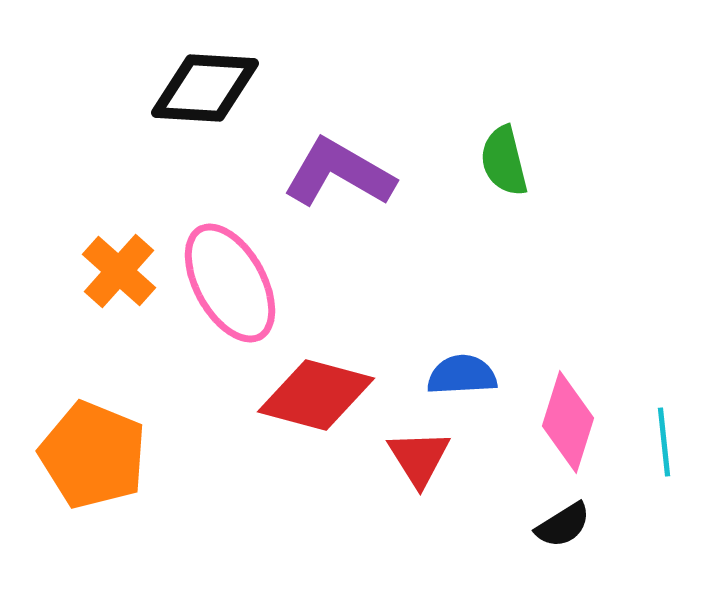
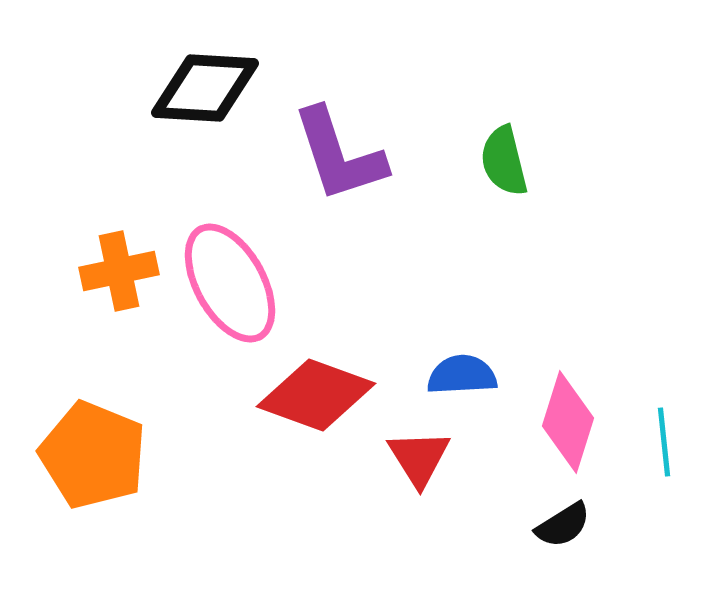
purple L-shape: moved 18 px up; rotated 138 degrees counterclockwise
orange cross: rotated 36 degrees clockwise
red diamond: rotated 5 degrees clockwise
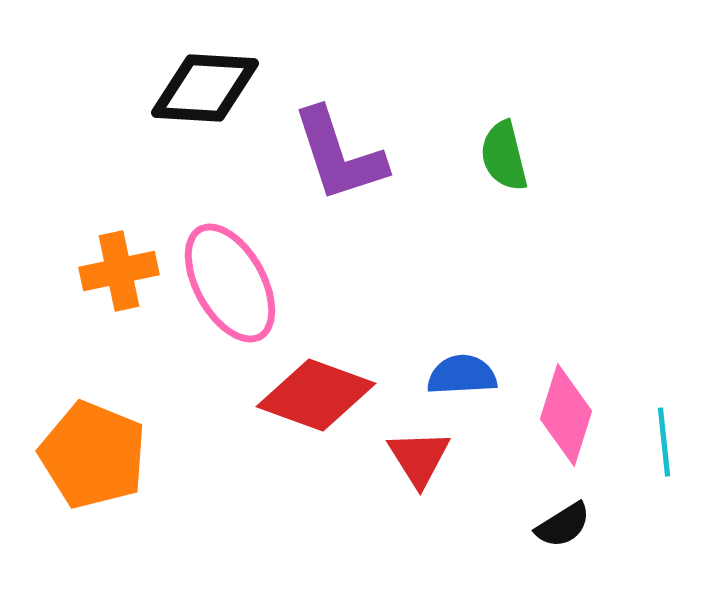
green semicircle: moved 5 px up
pink diamond: moved 2 px left, 7 px up
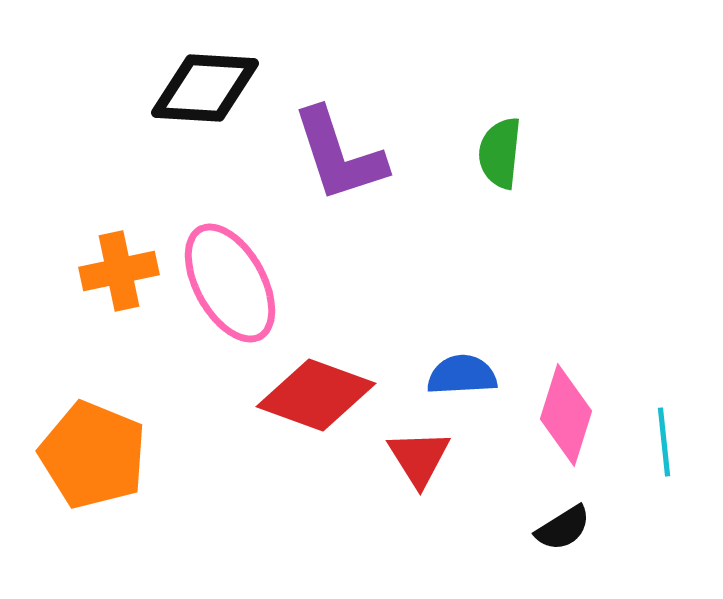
green semicircle: moved 4 px left, 3 px up; rotated 20 degrees clockwise
black semicircle: moved 3 px down
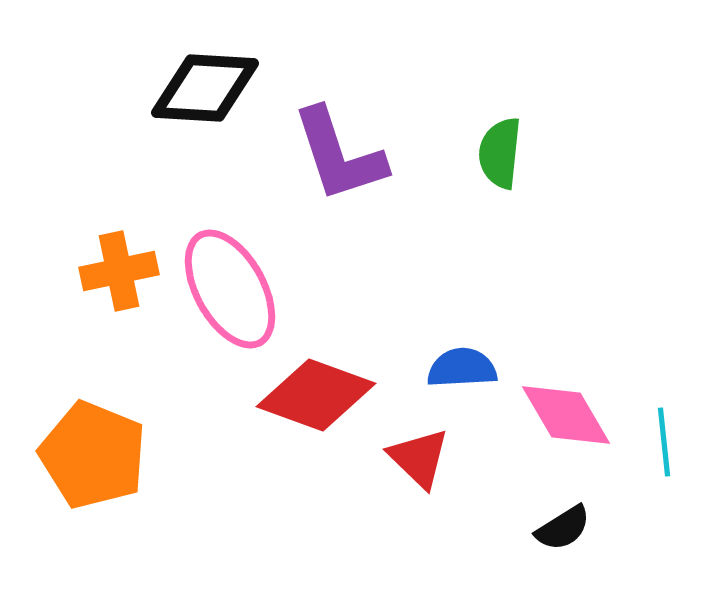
pink ellipse: moved 6 px down
blue semicircle: moved 7 px up
pink diamond: rotated 48 degrees counterclockwise
red triangle: rotated 14 degrees counterclockwise
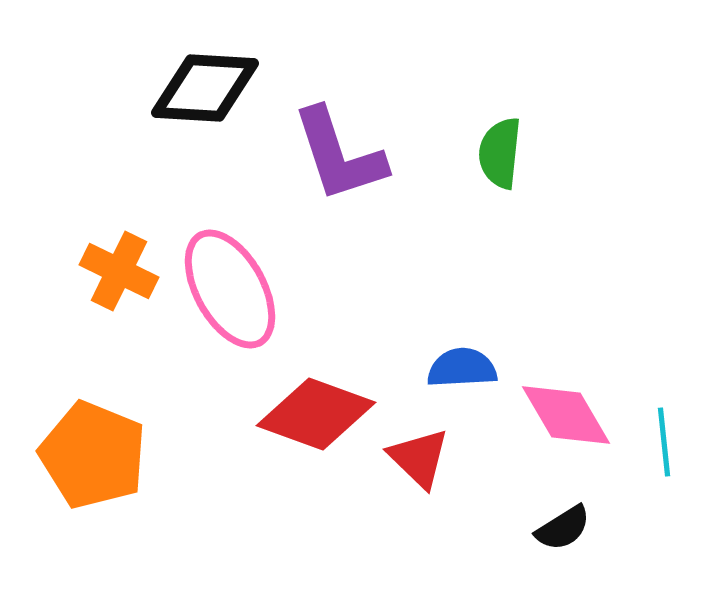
orange cross: rotated 38 degrees clockwise
red diamond: moved 19 px down
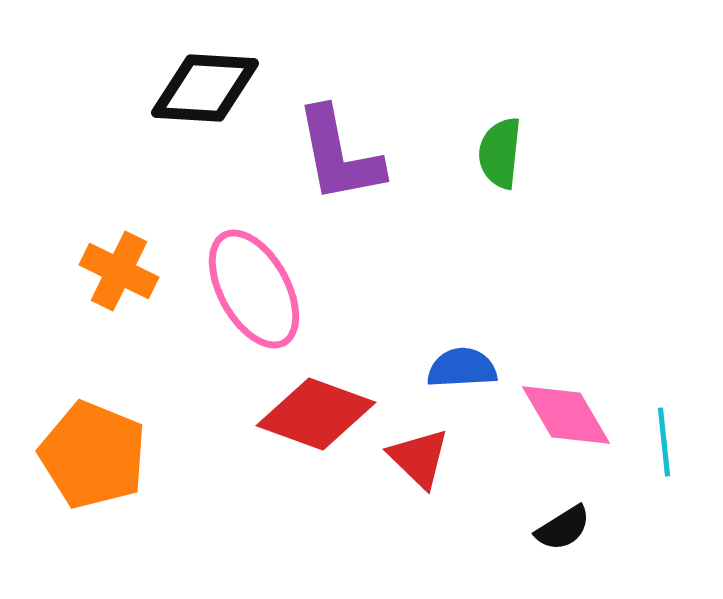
purple L-shape: rotated 7 degrees clockwise
pink ellipse: moved 24 px right
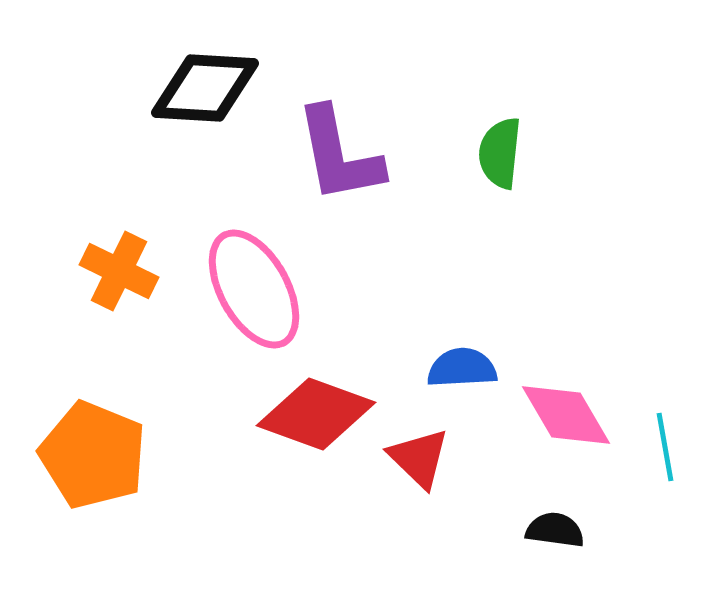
cyan line: moved 1 px right, 5 px down; rotated 4 degrees counterclockwise
black semicircle: moved 8 px left, 2 px down; rotated 140 degrees counterclockwise
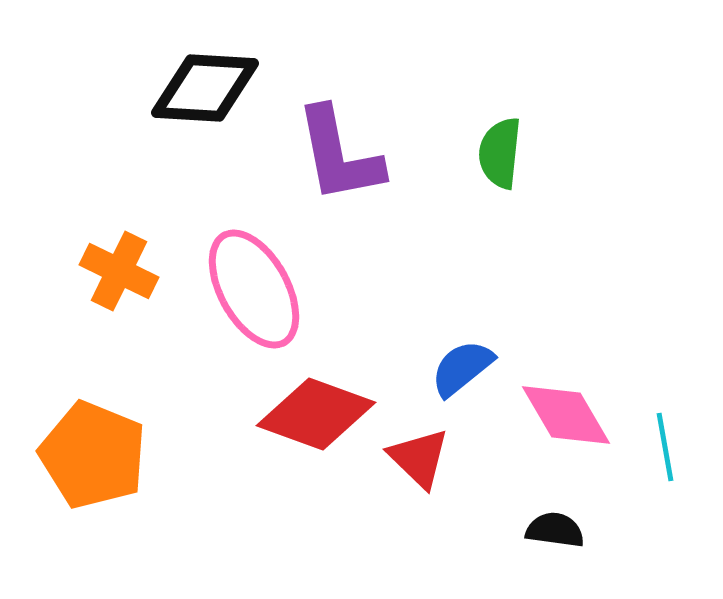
blue semicircle: rotated 36 degrees counterclockwise
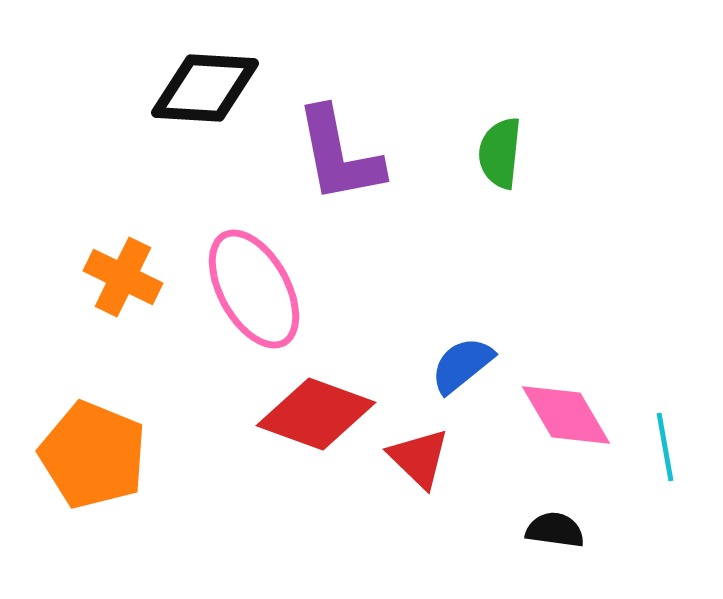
orange cross: moved 4 px right, 6 px down
blue semicircle: moved 3 px up
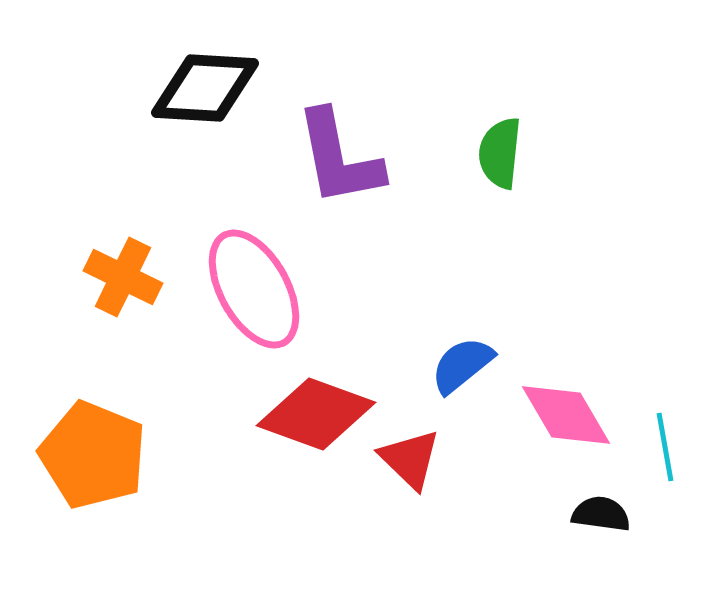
purple L-shape: moved 3 px down
red triangle: moved 9 px left, 1 px down
black semicircle: moved 46 px right, 16 px up
